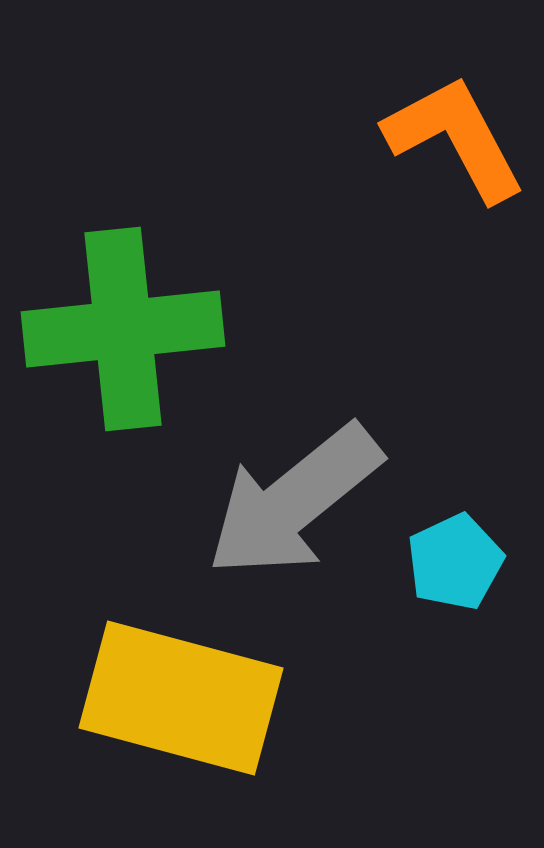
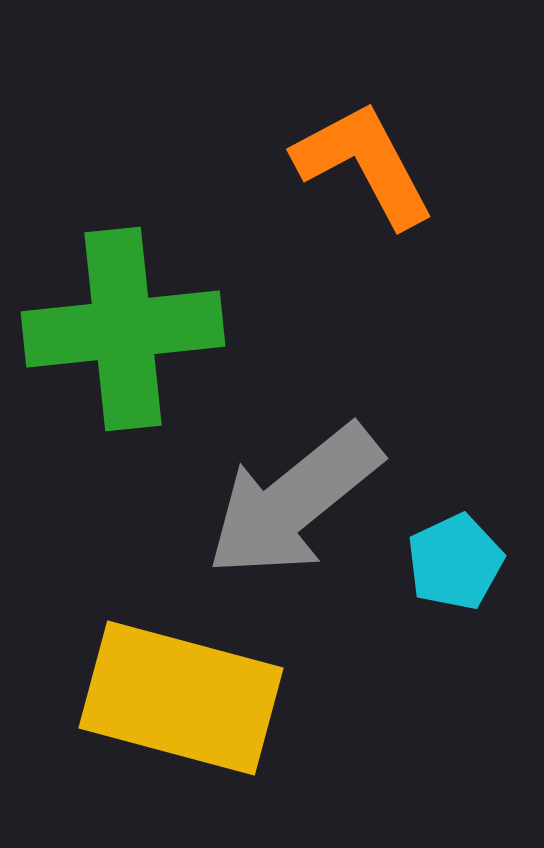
orange L-shape: moved 91 px left, 26 px down
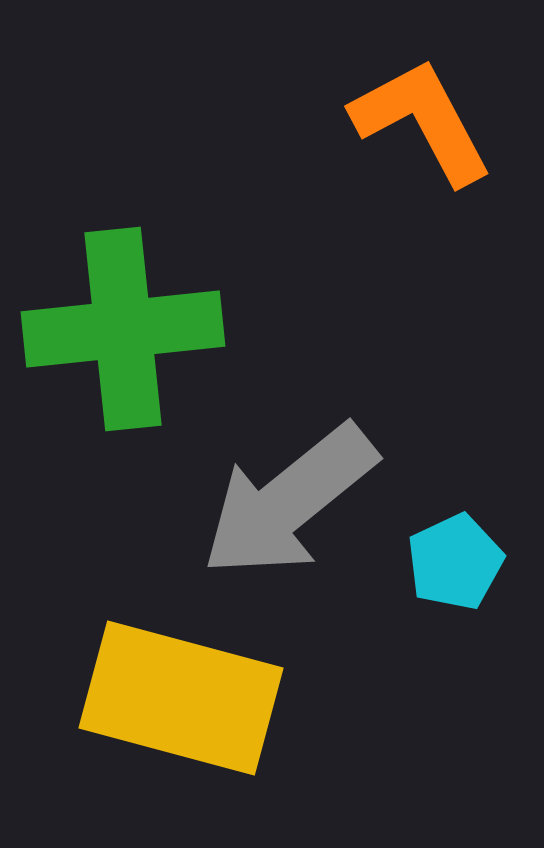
orange L-shape: moved 58 px right, 43 px up
gray arrow: moved 5 px left
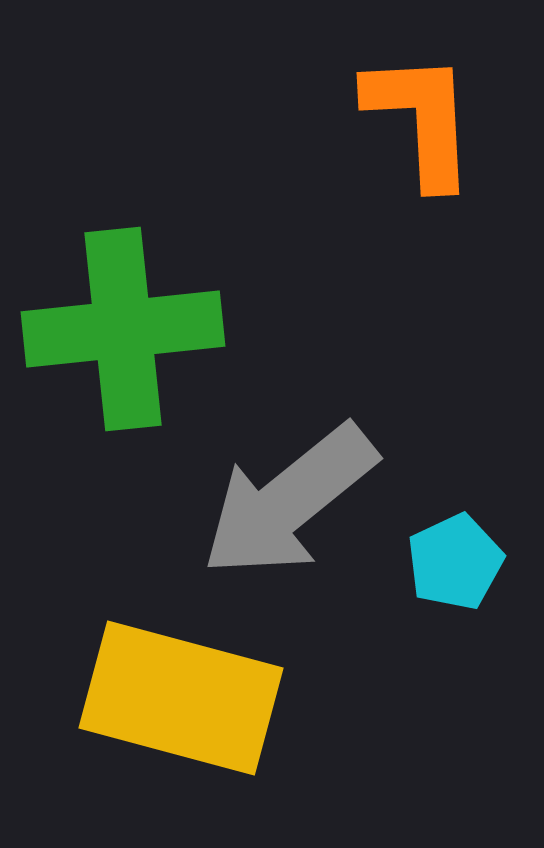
orange L-shape: moved 1 px left, 2 px up; rotated 25 degrees clockwise
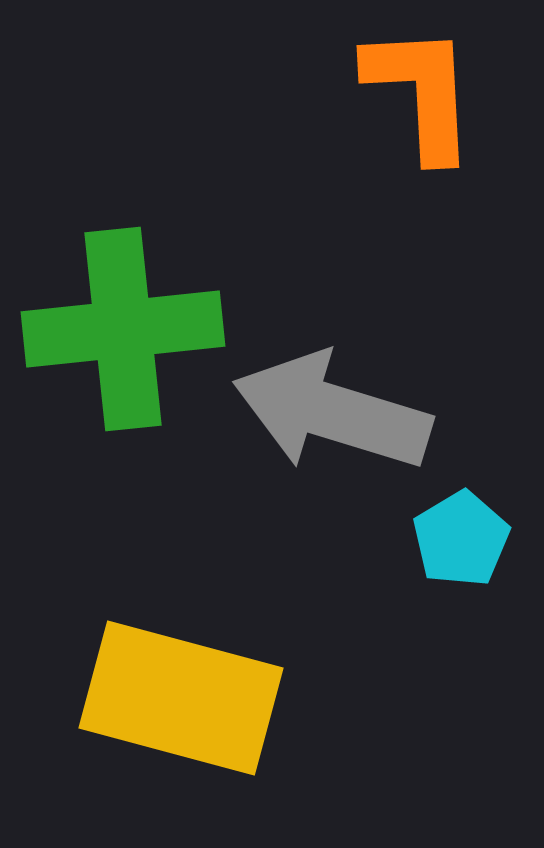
orange L-shape: moved 27 px up
gray arrow: moved 43 px right, 89 px up; rotated 56 degrees clockwise
cyan pentagon: moved 6 px right, 23 px up; rotated 6 degrees counterclockwise
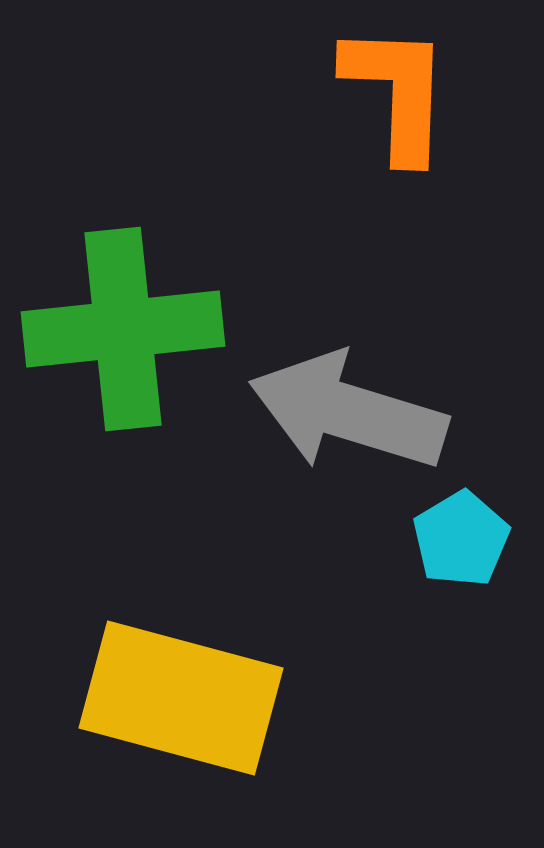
orange L-shape: moved 24 px left; rotated 5 degrees clockwise
gray arrow: moved 16 px right
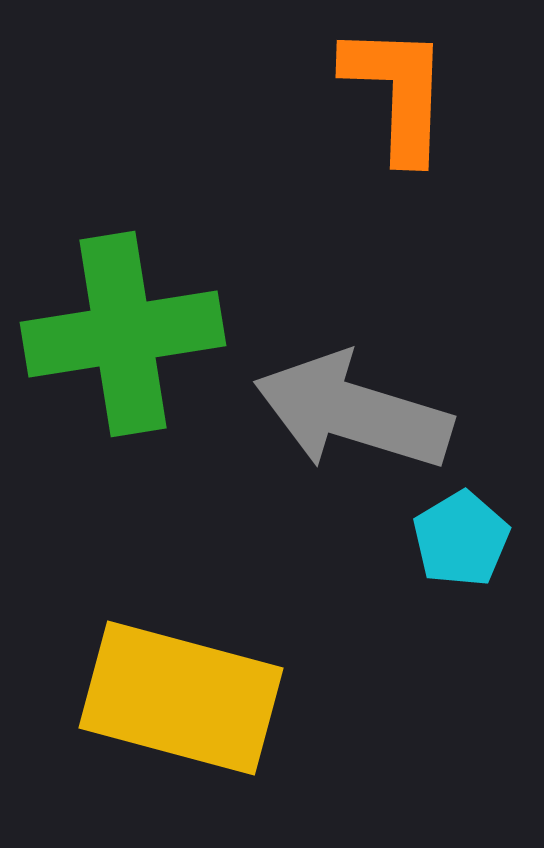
green cross: moved 5 px down; rotated 3 degrees counterclockwise
gray arrow: moved 5 px right
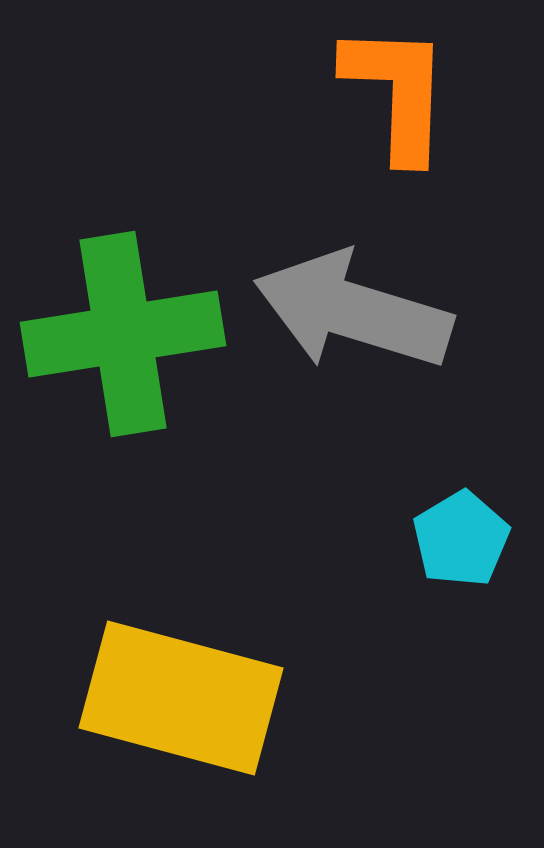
gray arrow: moved 101 px up
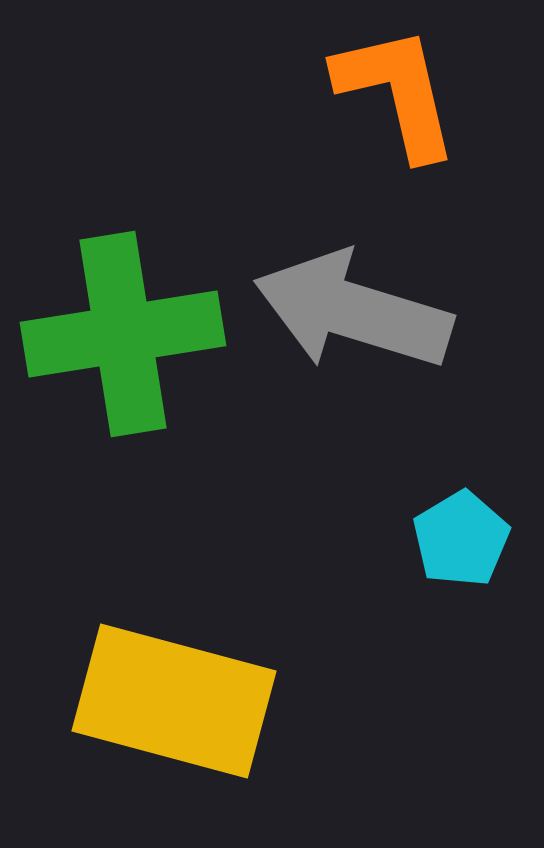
orange L-shape: rotated 15 degrees counterclockwise
yellow rectangle: moved 7 px left, 3 px down
